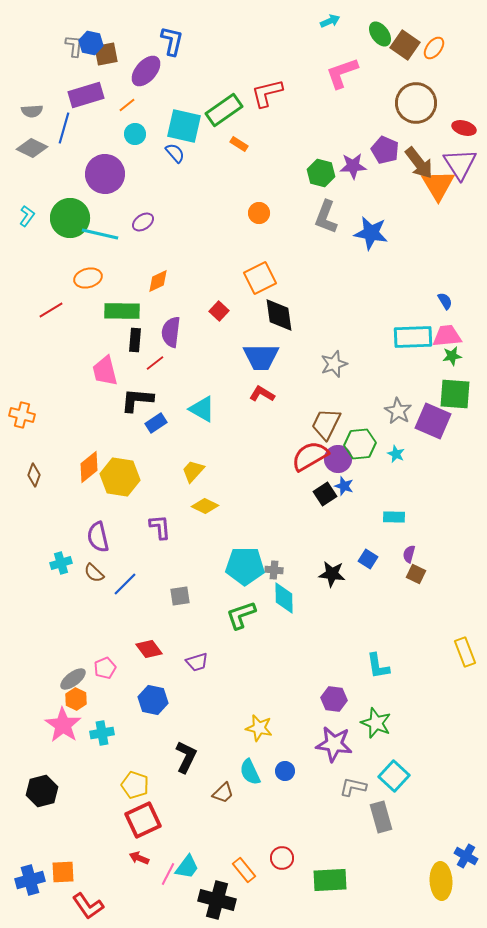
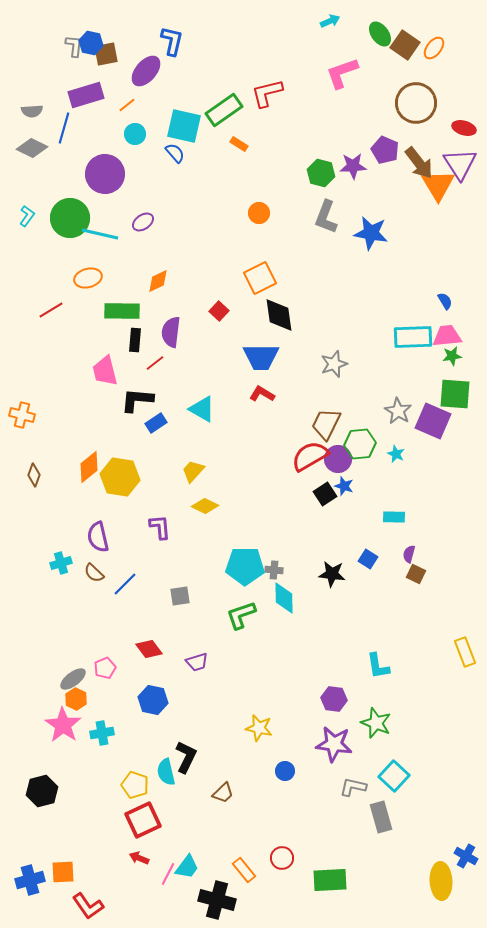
cyan semicircle at (250, 772): moved 84 px left; rotated 12 degrees clockwise
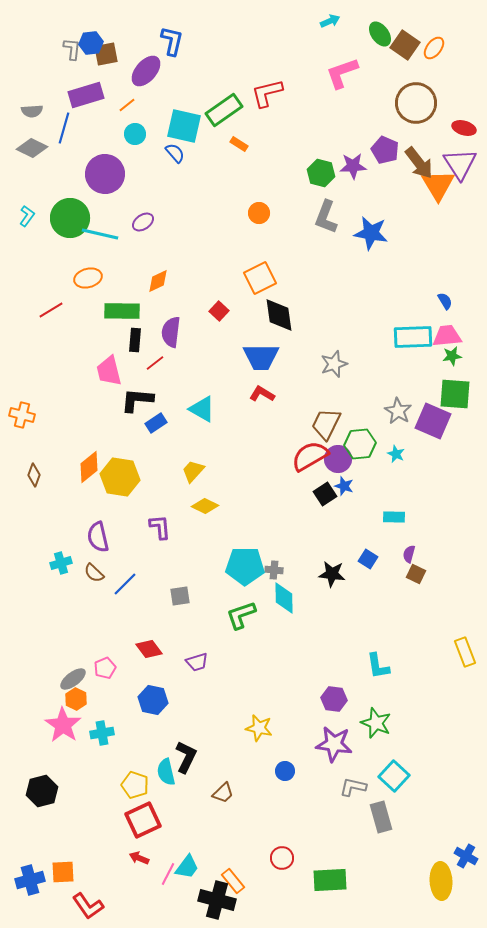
blue hexagon at (91, 43): rotated 20 degrees counterclockwise
gray L-shape at (74, 46): moved 2 px left, 3 px down
pink trapezoid at (105, 371): moved 4 px right
orange rectangle at (244, 870): moved 11 px left, 11 px down
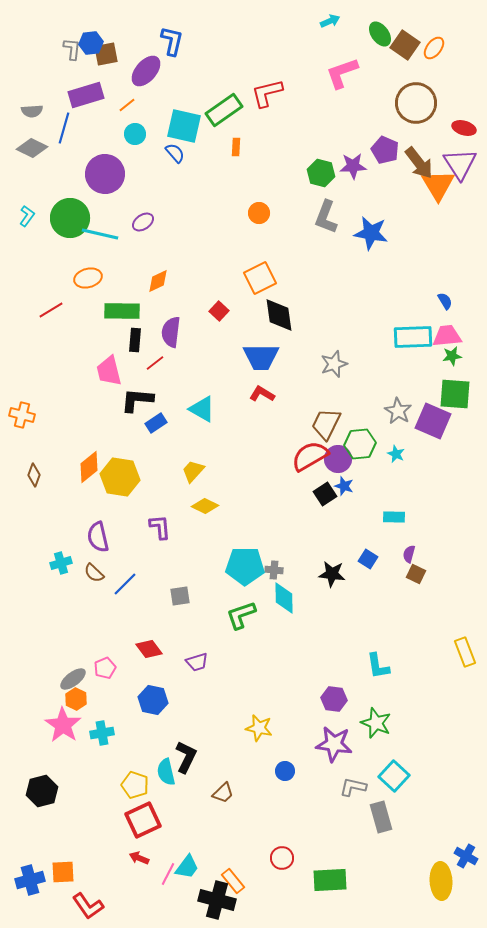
orange rectangle at (239, 144): moved 3 px left, 3 px down; rotated 60 degrees clockwise
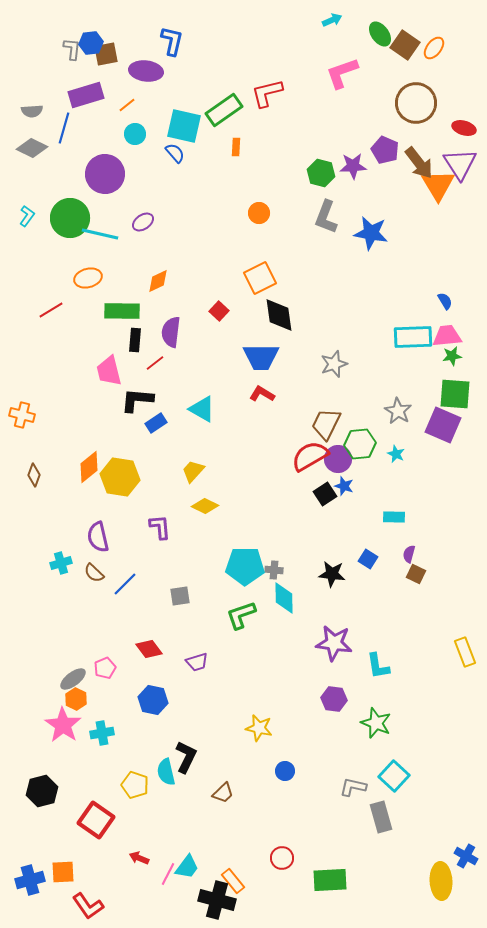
cyan arrow at (330, 21): moved 2 px right, 1 px up
purple ellipse at (146, 71): rotated 56 degrees clockwise
purple square at (433, 421): moved 10 px right, 4 px down
purple star at (334, 744): moved 101 px up
red square at (143, 820): moved 47 px left; rotated 30 degrees counterclockwise
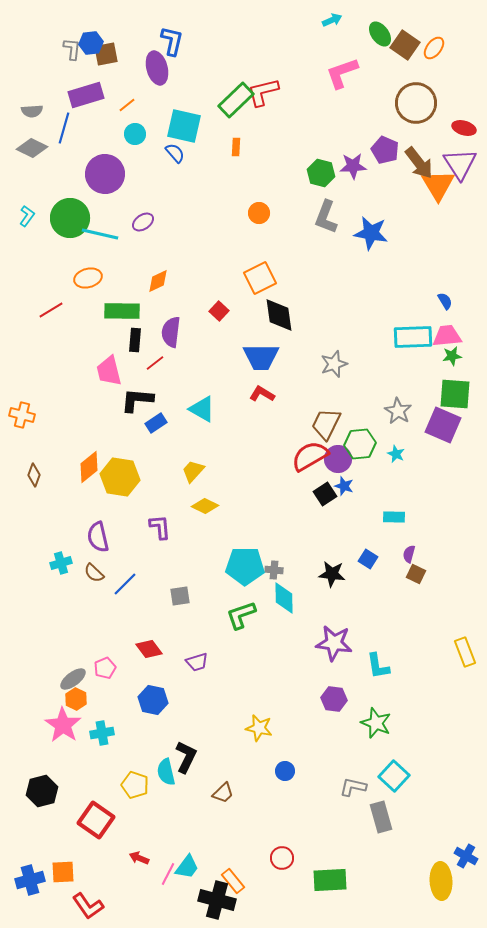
purple ellipse at (146, 71): moved 11 px right, 3 px up; rotated 68 degrees clockwise
red L-shape at (267, 93): moved 4 px left, 1 px up
green rectangle at (224, 110): moved 12 px right, 10 px up; rotated 9 degrees counterclockwise
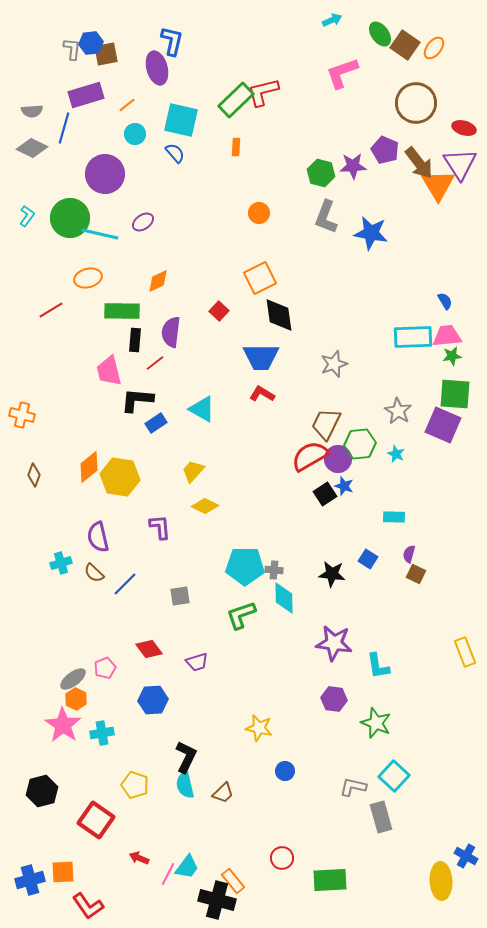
cyan square at (184, 126): moved 3 px left, 6 px up
blue hexagon at (153, 700): rotated 16 degrees counterclockwise
cyan semicircle at (166, 772): moved 19 px right, 13 px down
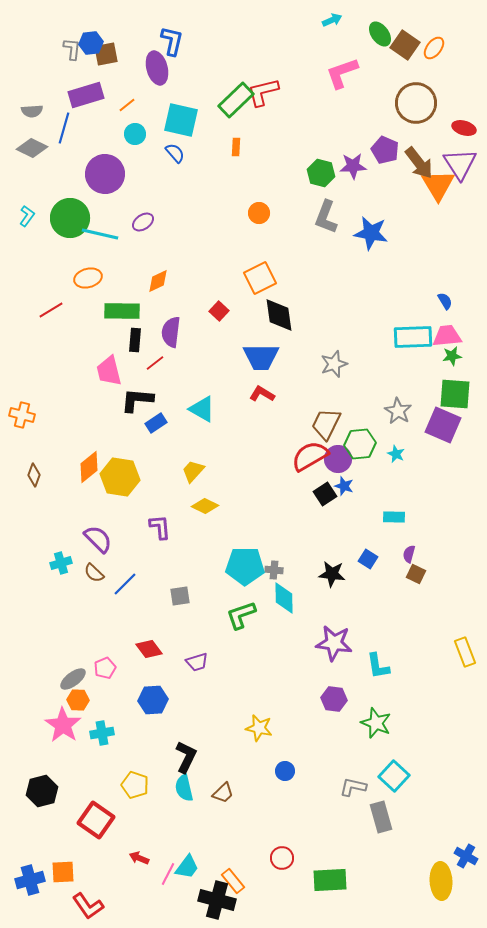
purple semicircle at (98, 537): moved 2 px down; rotated 148 degrees clockwise
orange hexagon at (76, 699): moved 2 px right, 1 px down; rotated 25 degrees counterclockwise
cyan semicircle at (185, 785): moved 1 px left, 3 px down
